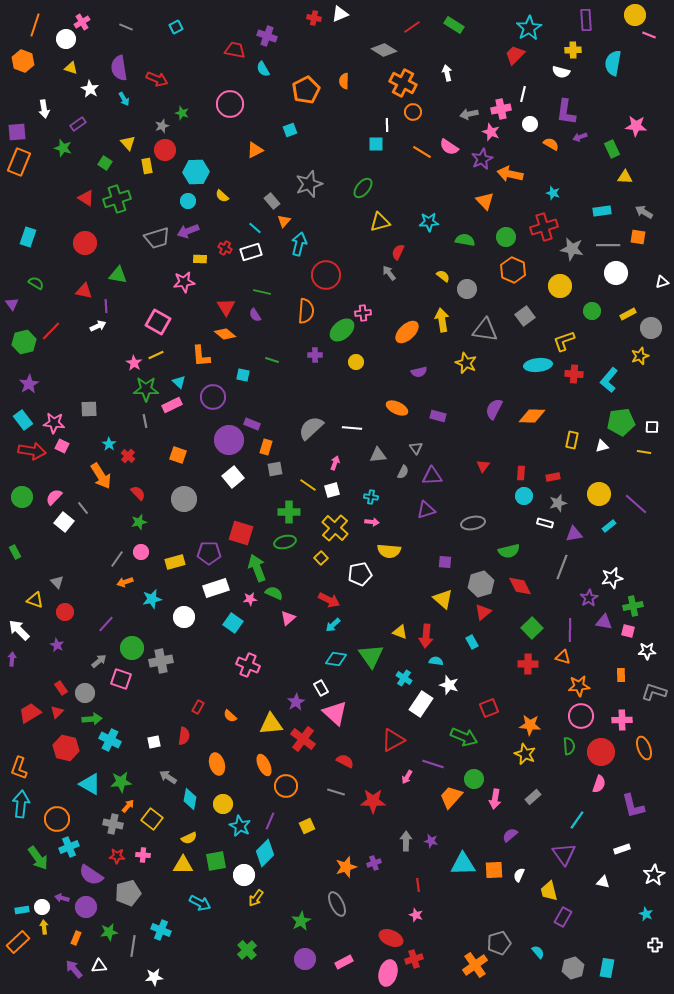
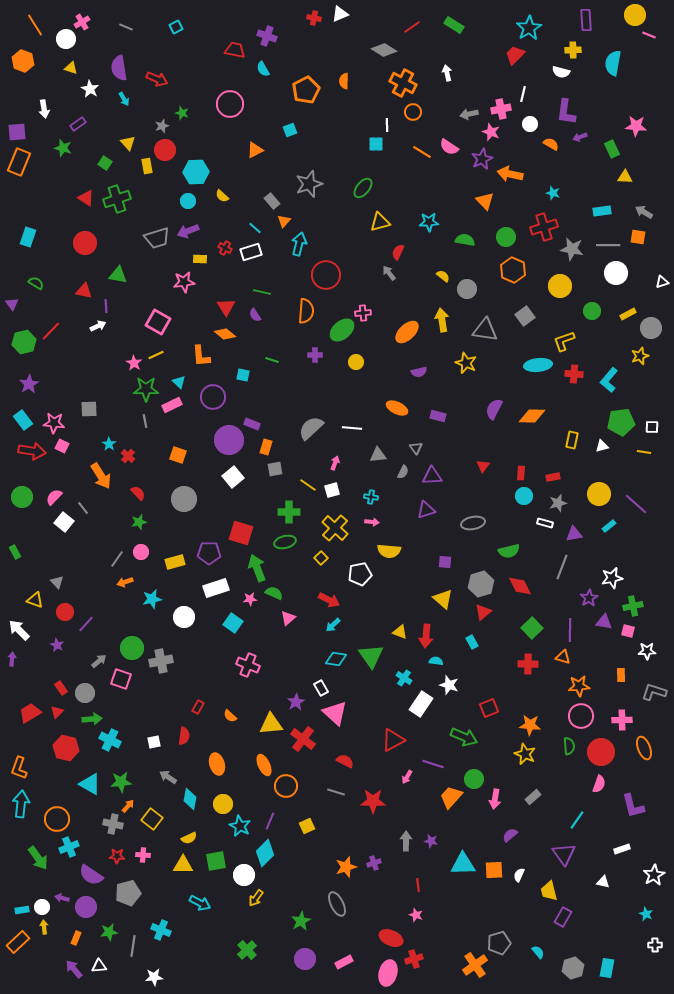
orange line at (35, 25): rotated 50 degrees counterclockwise
purple line at (106, 624): moved 20 px left
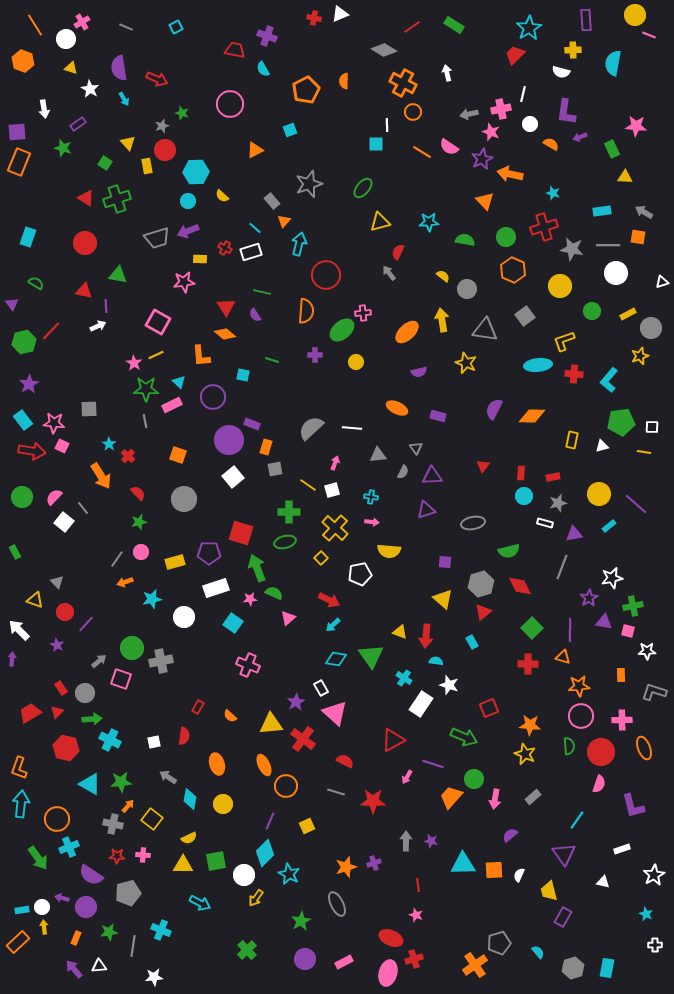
cyan star at (240, 826): moved 49 px right, 48 px down
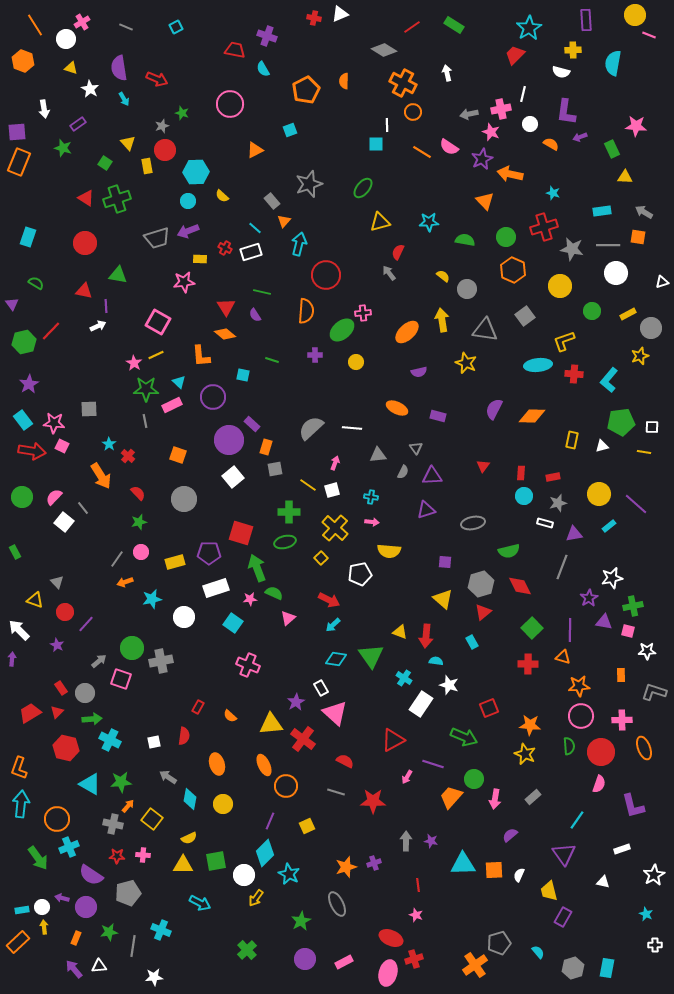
purple rectangle at (252, 424): rotated 21 degrees clockwise
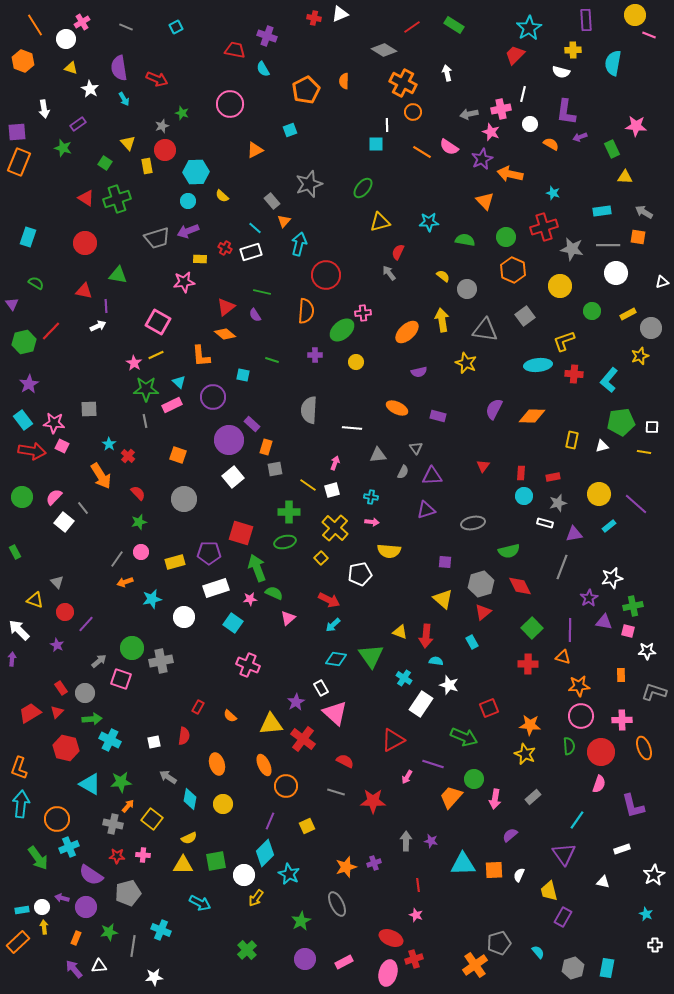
red triangle at (226, 307): rotated 24 degrees clockwise
gray semicircle at (311, 428): moved 2 px left, 18 px up; rotated 44 degrees counterclockwise
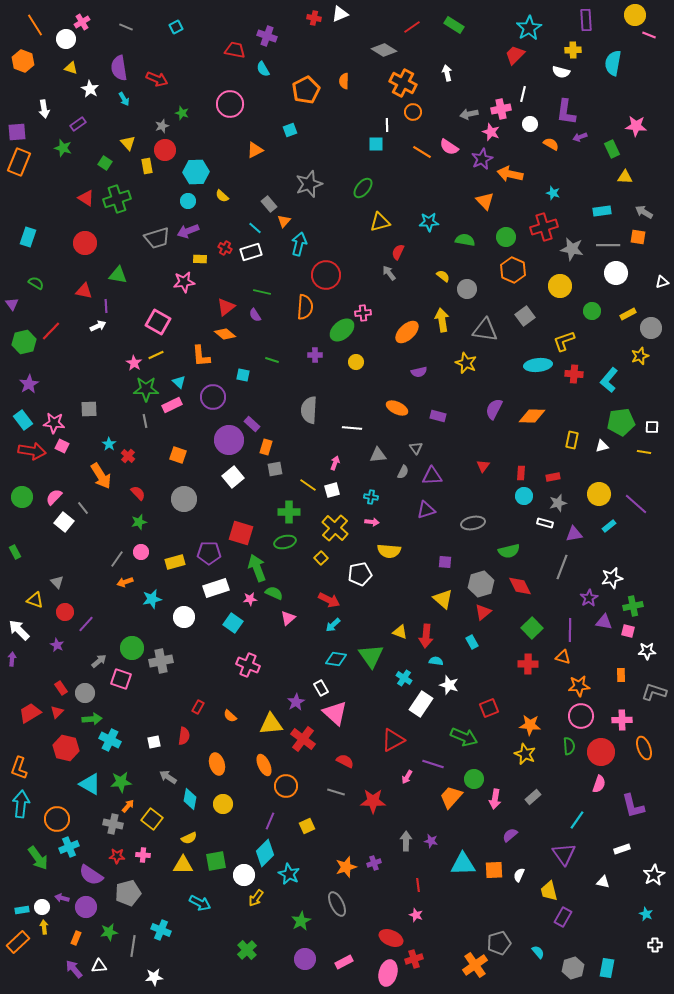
gray rectangle at (272, 201): moved 3 px left, 3 px down
orange semicircle at (306, 311): moved 1 px left, 4 px up
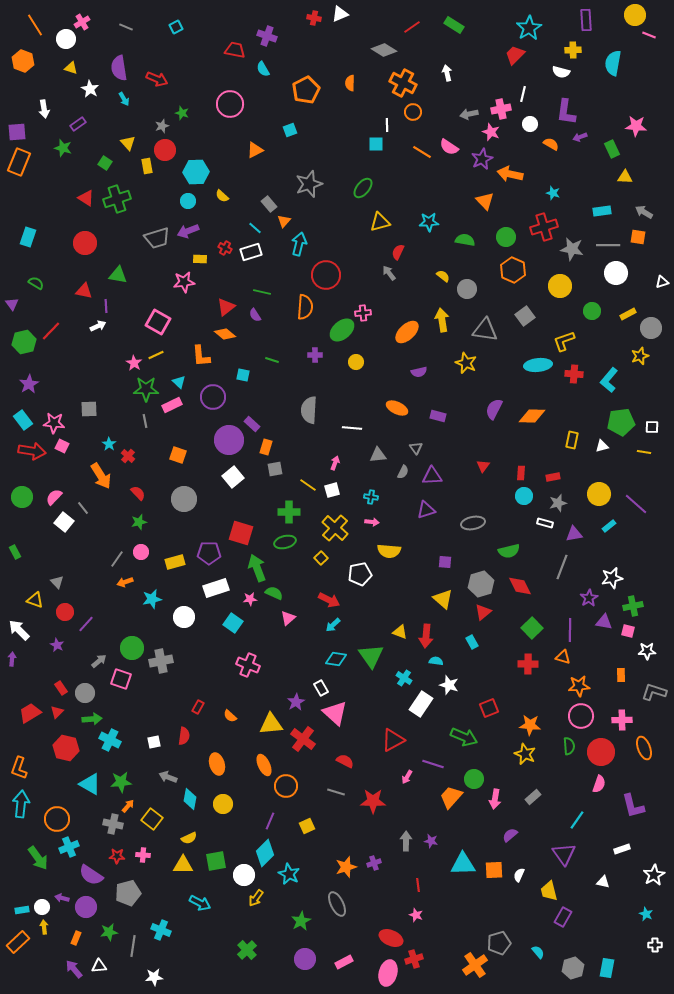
orange semicircle at (344, 81): moved 6 px right, 2 px down
gray arrow at (168, 777): rotated 12 degrees counterclockwise
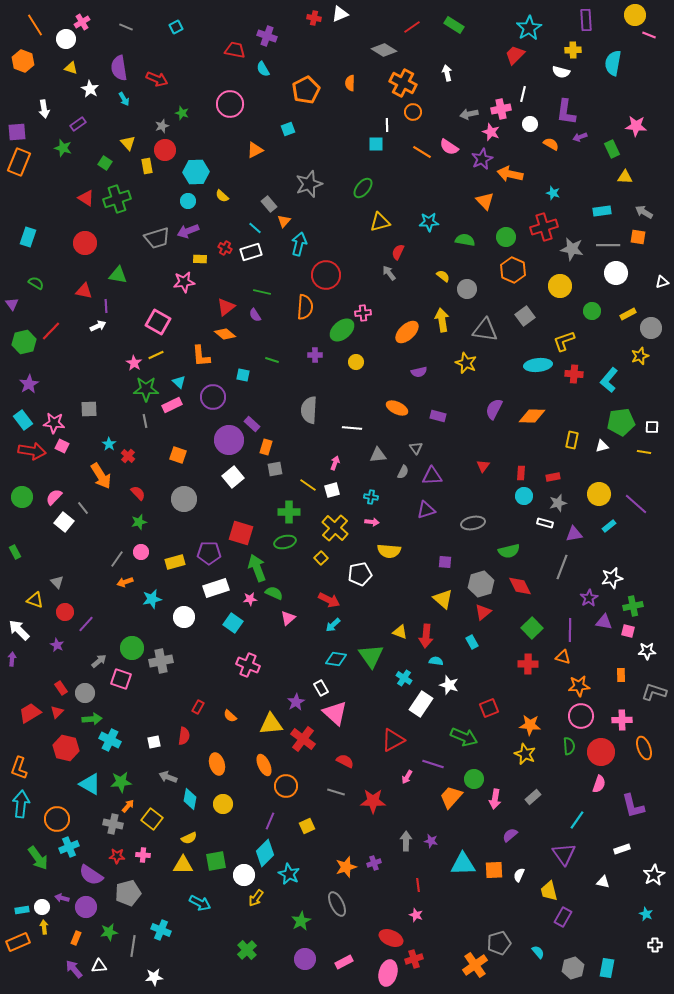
cyan square at (290, 130): moved 2 px left, 1 px up
orange rectangle at (18, 942): rotated 20 degrees clockwise
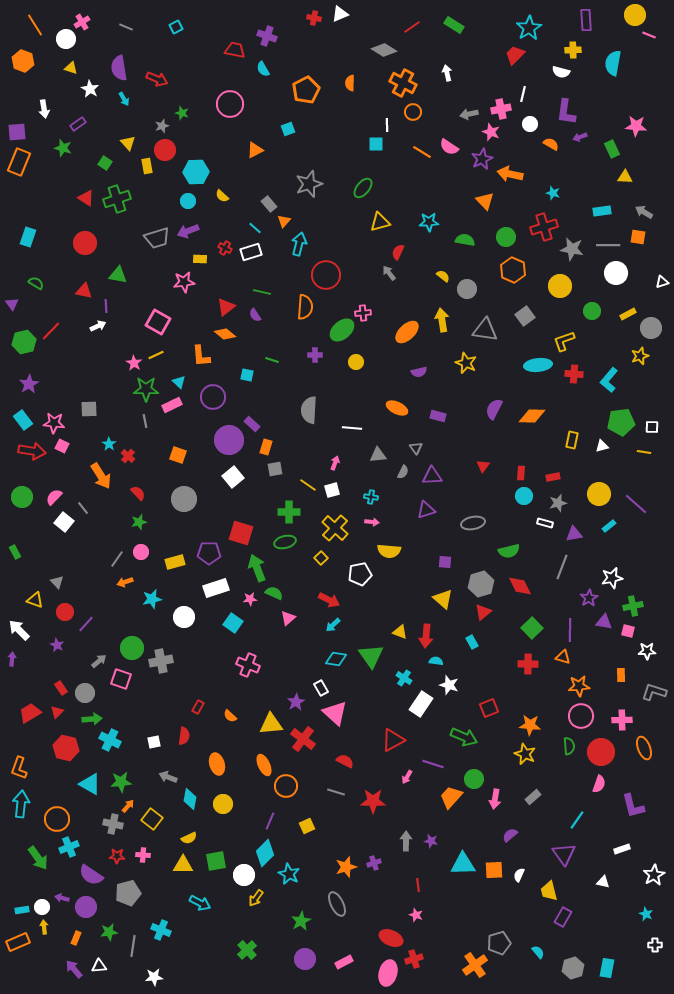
cyan square at (243, 375): moved 4 px right
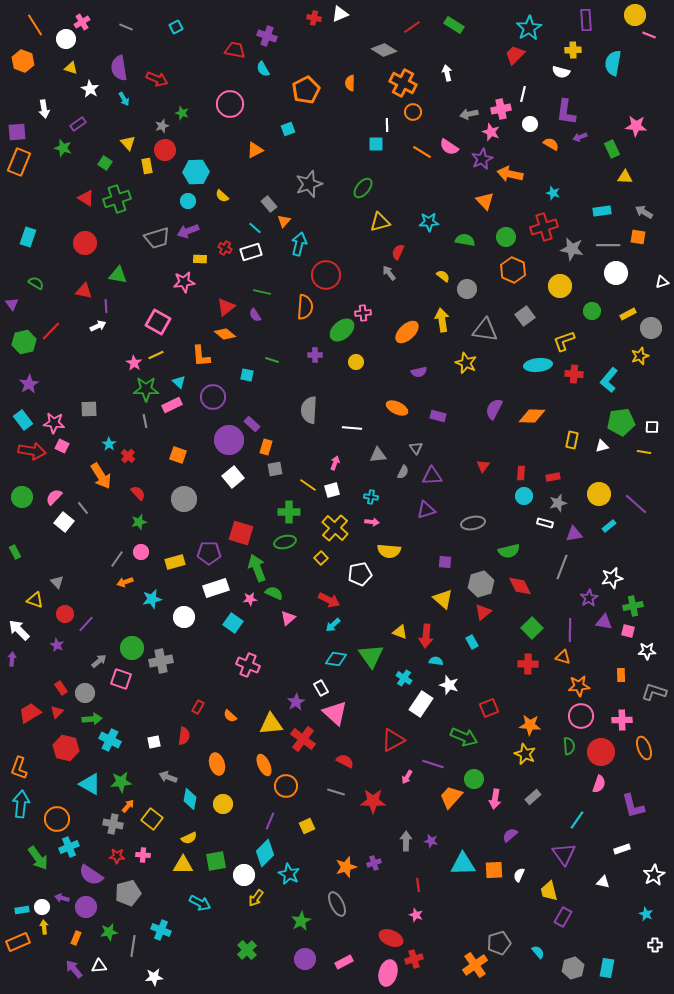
red circle at (65, 612): moved 2 px down
